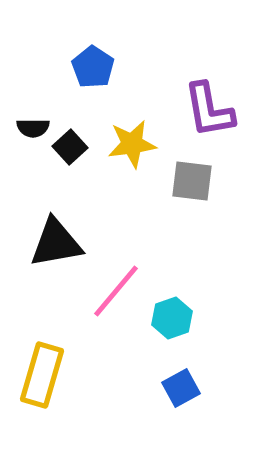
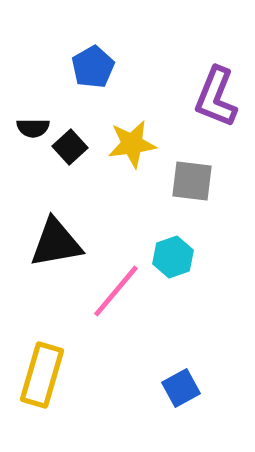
blue pentagon: rotated 9 degrees clockwise
purple L-shape: moved 7 px right, 13 px up; rotated 32 degrees clockwise
cyan hexagon: moved 1 px right, 61 px up
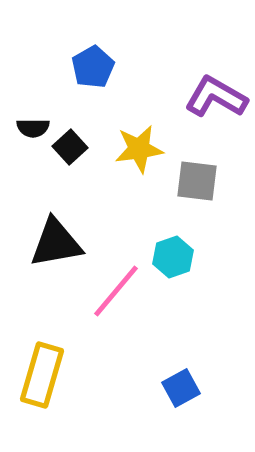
purple L-shape: rotated 98 degrees clockwise
yellow star: moved 7 px right, 5 px down
gray square: moved 5 px right
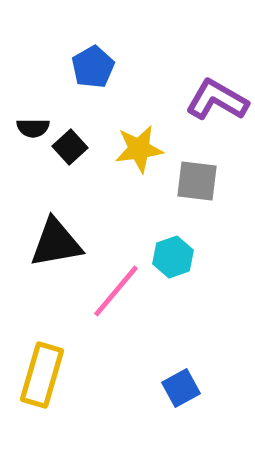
purple L-shape: moved 1 px right, 3 px down
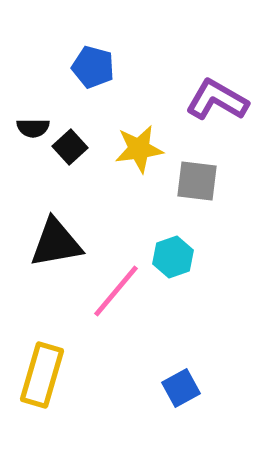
blue pentagon: rotated 27 degrees counterclockwise
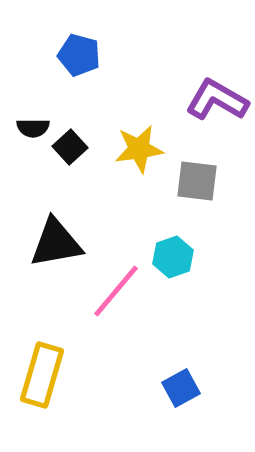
blue pentagon: moved 14 px left, 12 px up
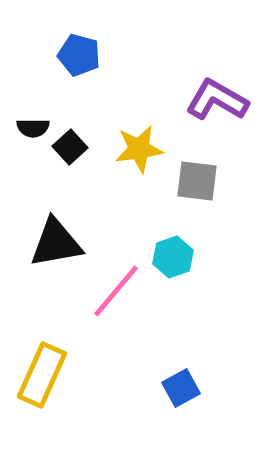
yellow rectangle: rotated 8 degrees clockwise
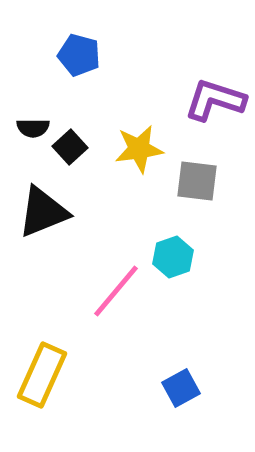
purple L-shape: moved 2 px left; rotated 12 degrees counterclockwise
black triangle: moved 13 px left, 31 px up; rotated 12 degrees counterclockwise
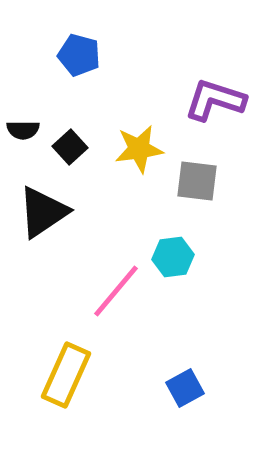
black semicircle: moved 10 px left, 2 px down
black triangle: rotated 12 degrees counterclockwise
cyan hexagon: rotated 12 degrees clockwise
yellow rectangle: moved 24 px right
blue square: moved 4 px right
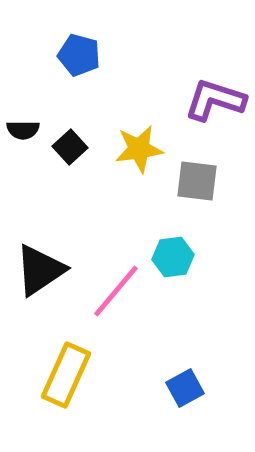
black triangle: moved 3 px left, 58 px down
